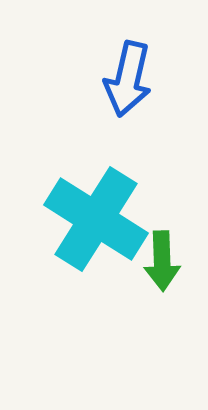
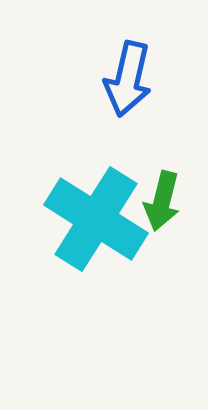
green arrow: moved 60 px up; rotated 16 degrees clockwise
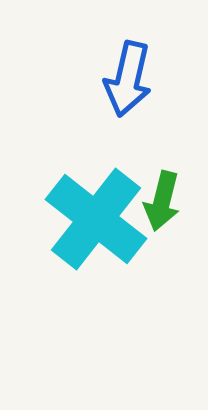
cyan cross: rotated 6 degrees clockwise
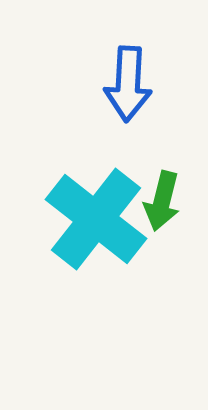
blue arrow: moved 5 px down; rotated 10 degrees counterclockwise
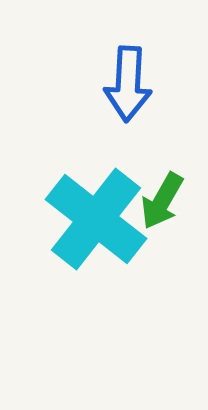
green arrow: rotated 16 degrees clockwise
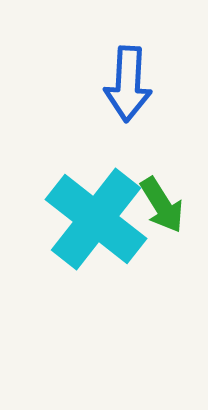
green arrow: moved 4 px down; rotated 62 degrees counterclockwise
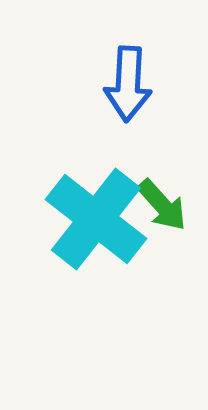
green arrow: rotated 10 degrees counterclockwise
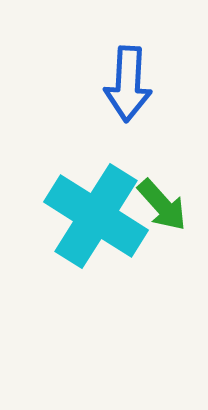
cyan cross: moved 3 px up; rotated 6 degrees counterclockwise
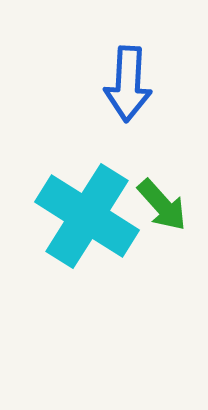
cyan cross: moved 9 px left
